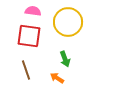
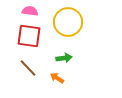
pink semicircle: moved 3 px left
green arrow: moved 1 px left, 1 px up; rotated 77 degrees counterclockwise
brown line: moved 2 px right, 2 px up; rotated 24 degrees counterclockwise
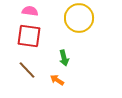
yellow circle: moved 11 px right, 4 px up
green arrow: rotated 84 degrees clockwise
brown line: moved 1 px left, 2 px down
orange arrow: moved 2 px down
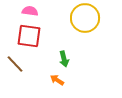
yellow circle: moved 6 px right
green arrow: moved 1 px down
brown line: moved 12 px left, 6 px up
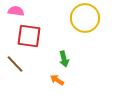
pink semicircle: moved 14 px left
